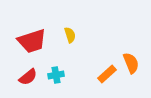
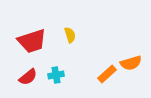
orange semicircle: rotated 95 degrees clockwise
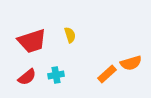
red semicircle: moved 1 px left
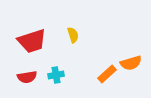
yellow semicircle: moved 3 px right
red semicircle: rotated 30 degrees clockwise
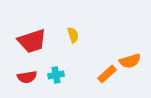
orange semicircle: moved 1 px left, 2 px up
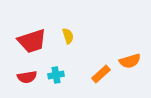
yellow semicircle: moved 5 px left, 1 px down
orange rectangle: moved 6 px left
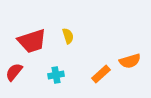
red semicircle: moved 13 px left, 5 px up; rotated 138 degrees clockwise
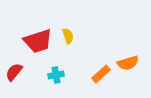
red trapezoid: moved 6 px right
orange semicircle: moved 2 px left, 2 px down
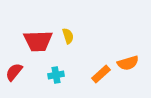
red trapezoid: rotated 16 degrees clockwise
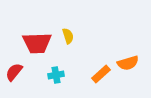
red trapezoid: moved 1 px left, 2 px down
